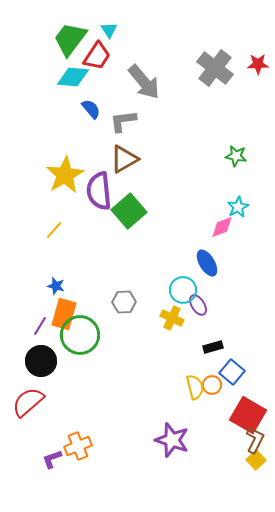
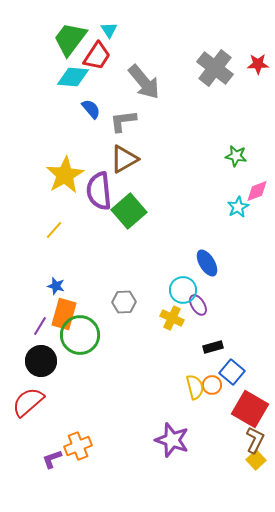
pink diamond: moved 35 px right, 36 px up
red square: moved 2 px right, 6 px up
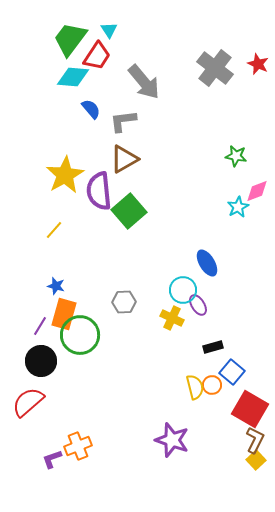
red star: rotated 25 degrees clockwise
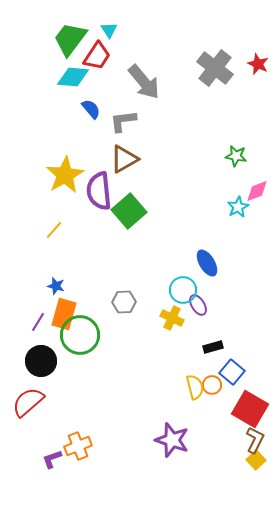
purple line: moved 2 px left, 4 px up
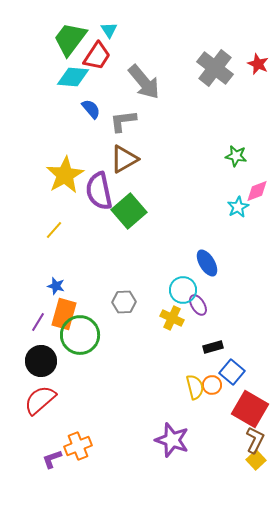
purple semicircle: rotated 6 degrees counterclockwise
red semicircle: moved 12 px right, 2 px up
